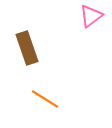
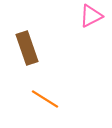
pink triangle: rotated 10 degrees clockwise
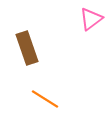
pink triangle: moved 3 px down; rotated 10 degrees counterclockwise
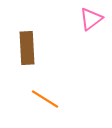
brown rectangle: rotated 16 degrees clockwise
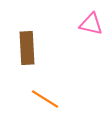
pink triangle: moved 5 px down; rotated 50 degrees clockwise
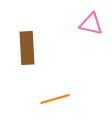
orange line: moved 10 px right; rotated 48 degrees counterclockwise
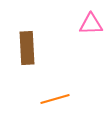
pink triangle: rotated 15 degrees counterclockwise
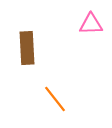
orange line: rotated 68 degrees clockwise
